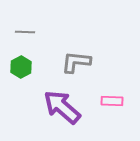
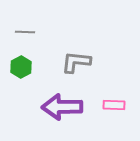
pink rectangle: moved 2 px right, 4 px down
purple arrow: rotated 42 degrees counterclockwise
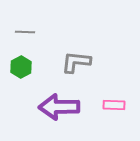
purple arrow: moved 3 px left
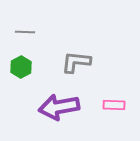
purple arrow: rotated 9 degrees counterclockwise
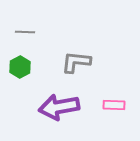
green hexagon: moved 1 px left
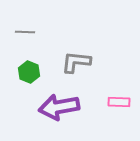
green hexagon: moved 9 px right, 5 px down; rotated 10 degrees counterclockwise
pink rectangle: moved 5 px right, 3 px up
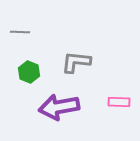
gray line: moved 5 px left
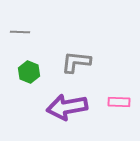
purple arrow: moved 8 px right
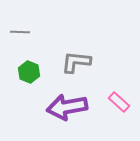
pink rectangle: rotated 40 degrees clockwise
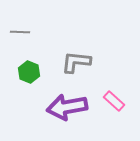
pink rectangle: moved 5 px left, 1 px up
